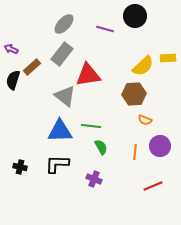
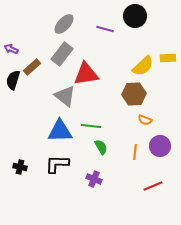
red triangle: moved 2 px left, 1 px up
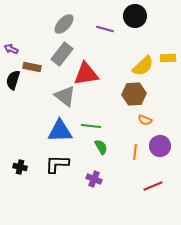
brown rectangle: rotated 54 degrees clockwise
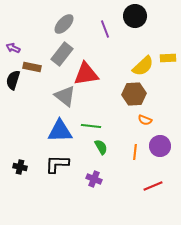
purple line: rotated 54 degrees clockwise
purple arrow: moved 2 px right, 1 px up
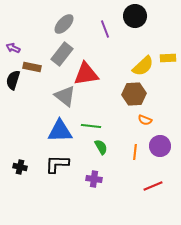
purple cross: rotated 14 degrees counterclockwise
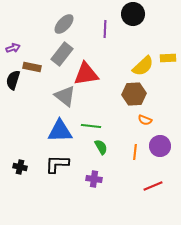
black circle: moved 2 px left, 2 px up
purple line: rotated 24 degrees clockwise
purple arrow: rotated 136 degrees clockwise
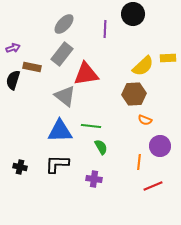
orange line: moved 4 px right, 10 px down
